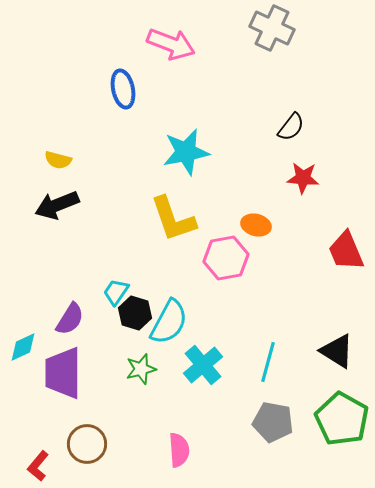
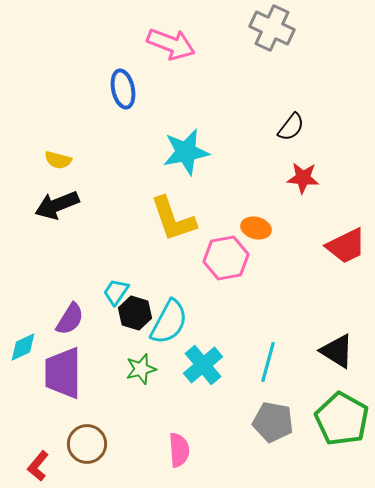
orange ellipse: moved 3 px down
red trapezoid: moved 5 px up; rotated 93 degrees counterclockwise
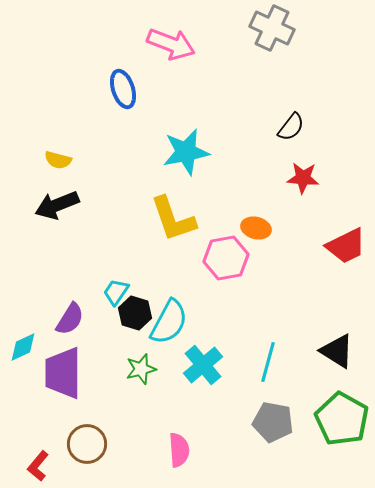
blue ellipse: rotated 6 degrees counterclockwise
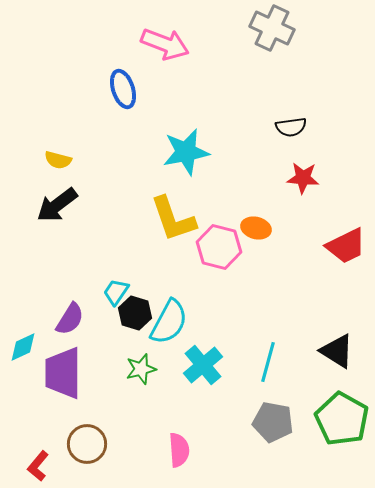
pink arrow: moved 6 px left
black semicircle: rotated 44 degrees clockwise
black arrow: rotated 15 degrees counterclockwise
pink hexagon: moved 7 px left, 11 px up; rotated 24 degrees clockwise
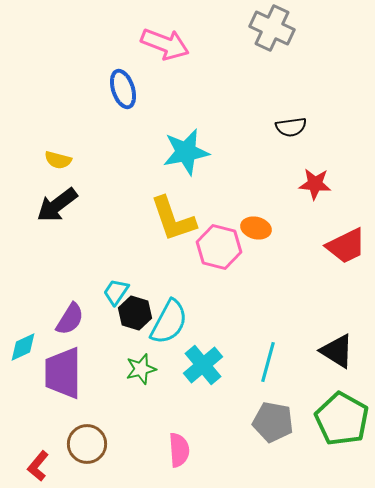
red star: moved 12 px right, 6 px down
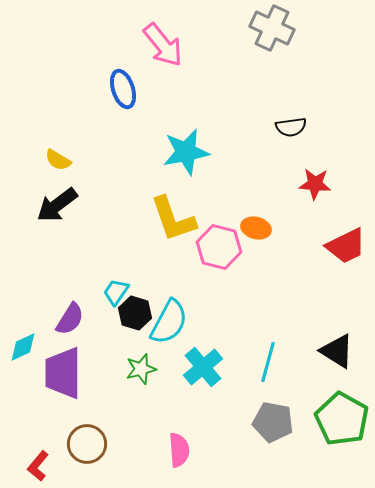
pink arrow: moved 2 px left, 1 px down; rotated 30 degrees clockwise
yellow semicircle: rotated 16 degrees clockwise
cyan cross: moved 2 px down
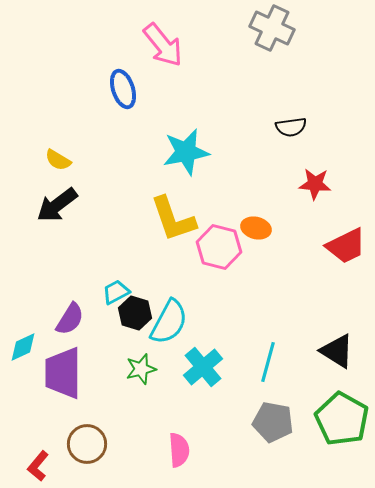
cyan trapezoid: rotated 28 degrees clockwise
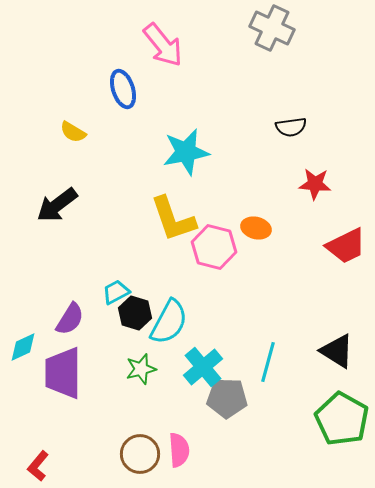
yellow semicircle: moved 15 px right, 28 px up
pink hexagon: moved 5 px left
gray pentagon: moved 46 px left, 24 px up; rotated 9 degrees counterclockwise
brown circle: moved 53 px right, 10 px down
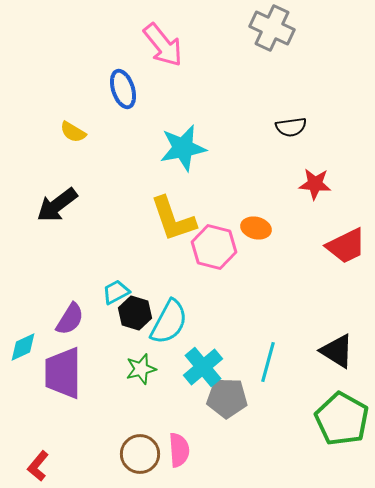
cyan star: moved 3 px left, 4 px up
